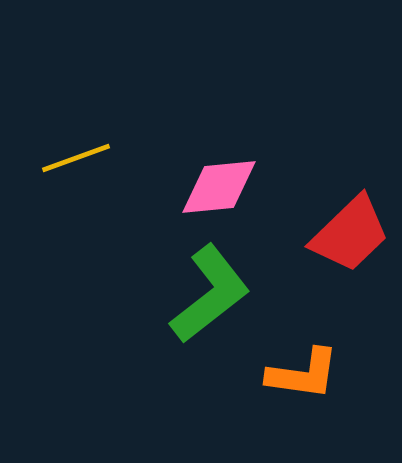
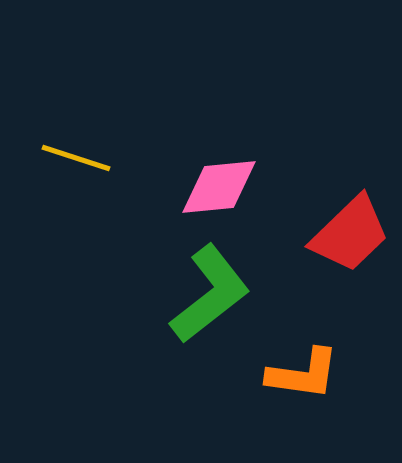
yellow line: rotated 38 degrees clockwise
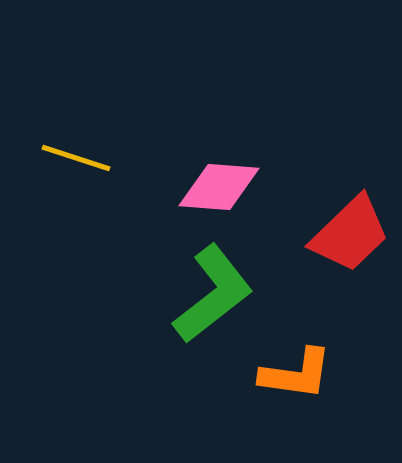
pink diamond: rotated 10 degrees clockwise
green L-shape: moved 3 px right
orange L-shape: moved 7 px left
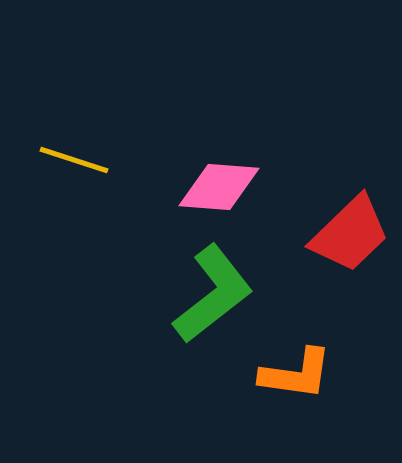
yellow line: moved 2 px left, 2 px down
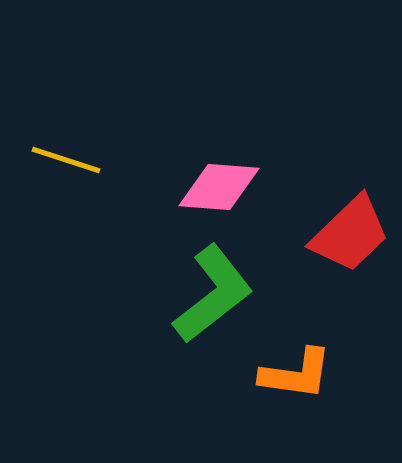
yellow line: moved 8 px left
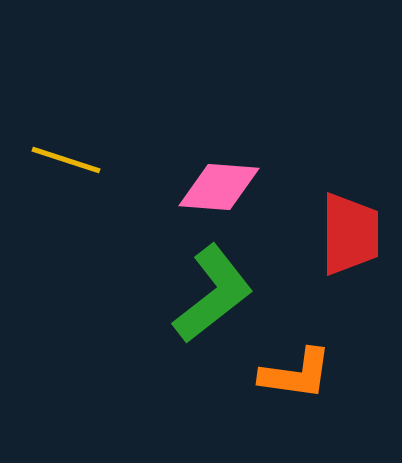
red trapezoid: rotated 46 degrees counterclockwise
